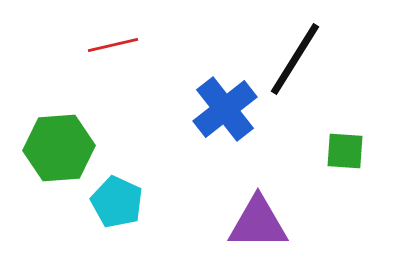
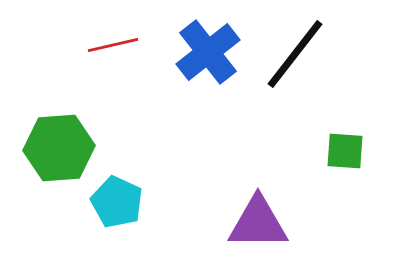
black line: moved 5 px up; rotated 6 degrees clockwise
blue cross: moved 17 px left, 57 px up
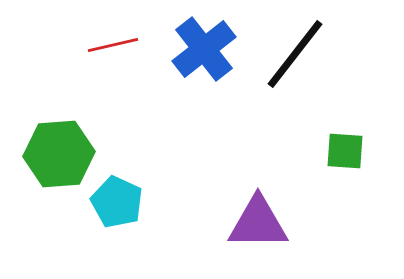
blue cross: moved 4 px left, 3 px up
green hexagon: moved 6 px down
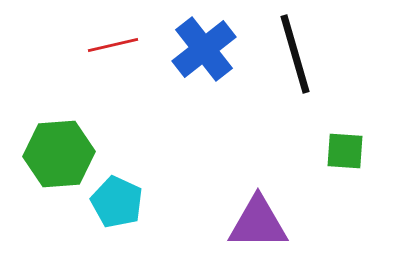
black line: rotated 54 degrees counterclockwise
